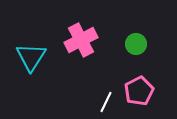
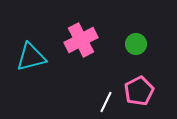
cyan triangle: rotated 44 degrees clockwise
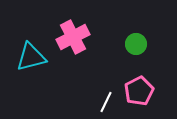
pink cross: moved 8 px left, 3 px up
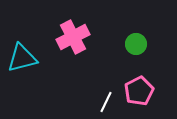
cyan triangle: moved 9 px left, 1 px down
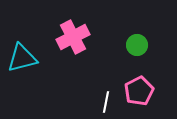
green circle: moved 1 px right, 1 px down
white line: rotated 15 degrees counterclockwise
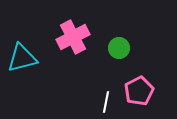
green circle: moved 18 px left, 3 px down
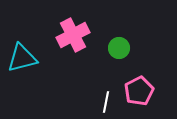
pink cross: moved 2 px up
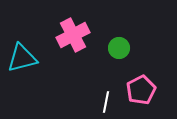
pink pentagon: moved 2 px right, 1 px up
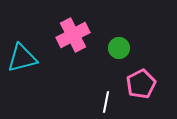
pink pentagon: moved 6 px up
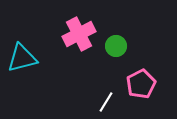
pink cross: moved 6 px right, 1 px up
green circle: moved 3 px left, 2 px up
white line: rotated 20 degrees clockwise
